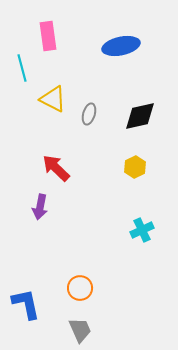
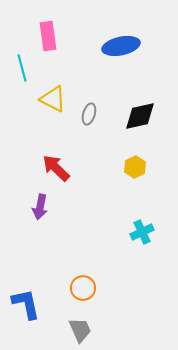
cyan cross: moved 2 px down
orange circle: moved 3 px right
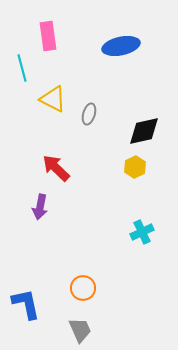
black diamond: moved 4 px right, 15 px down
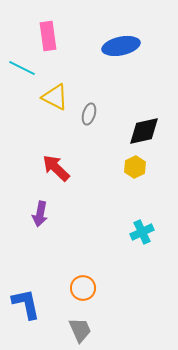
cyan line: rotated 48 degrees counterclockwise
yellow triangle: moved 2 px right, 2 px up
purple arrow: moved 7 px down
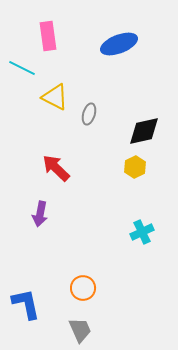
blue ellipse: moved 2 px left, 2 px up; rotated 9 degrees counterclockwise
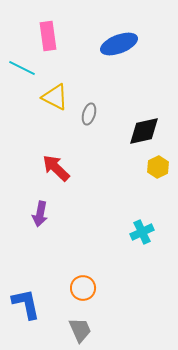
yellow hexagon: moved 23 px right
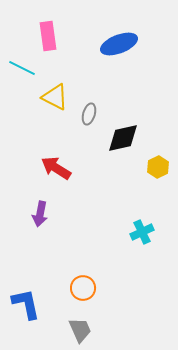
black diamond: moved 21 px left, 7 px down
red arrow: rotated 12 degrees counterclockwise
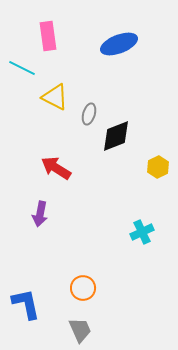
black diamond: moved 7 px left, 2 px up; rotated 8 degrees counterclockwise
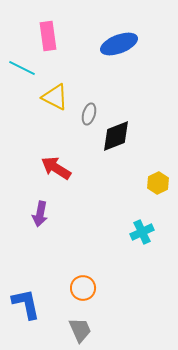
yellow hexagon: moved 16 px down
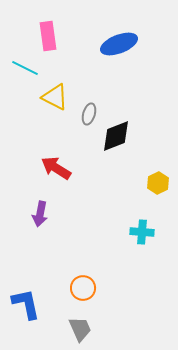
cyan line: moved 3 px right
cyan cross: rotated 30 degrees clockwise
gray trapezoid: moved 1 px up
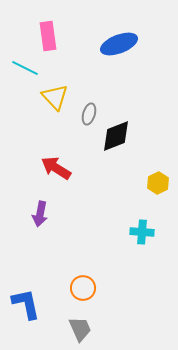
yellow triangle: rotated 20 degrees clockwise
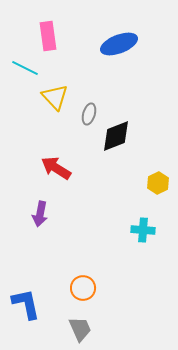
cyan cross: moved 1 px right, 2 px up
